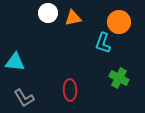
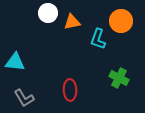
orange triangle: moved 1 px left, 4 px down
orange circle: moved 2 px right, 1 px up
cyan L-shape: moved 5 px left, 4 px up
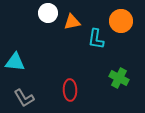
cyan L-shape: moved 2 px left; rotated 10 degrees counterclockwise
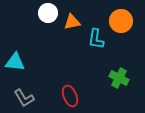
red ellipse: moved 6 px down; rotated 20 degrees counterclockwise
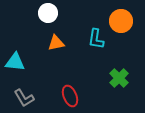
orange triangle: moved 16 px left, 21 px down
green cross: rotated 18 degrees clockwise
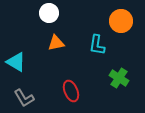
white circle: moved 1 px right
cyan L-shape: moved 1 px right, 6 px down
cyan triangle: moved 1 px right; rotated 25 degrees clockwise
green cross: rotated 12 degrees counterclockwise
red ellipse: moved 1 px right, 5 px up
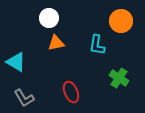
white circle: moved 5 px down
red ellipse: moved 1 px down
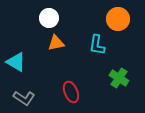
orange circle: moved 3 px left, 2 px up
gray L-shape: rotated 25 degrees counterclockwise
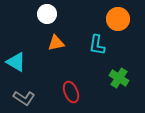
white circle: moved 2 px left, 4 px up
